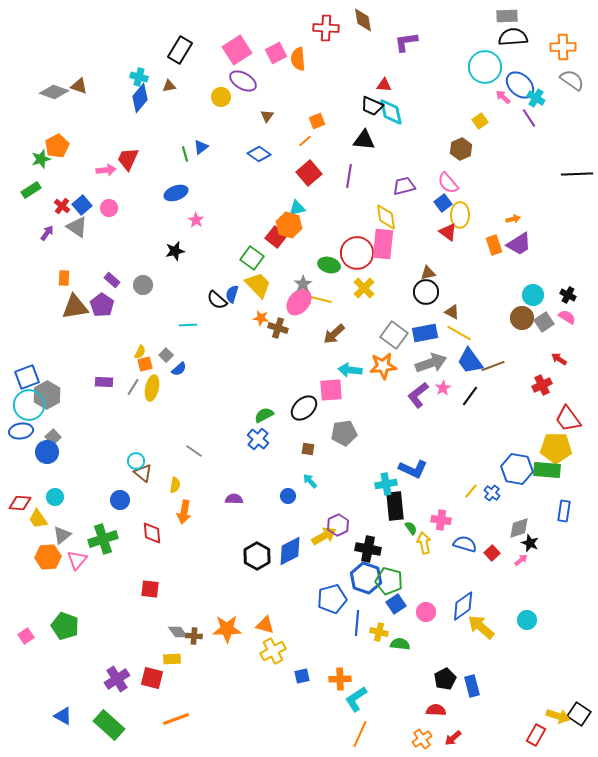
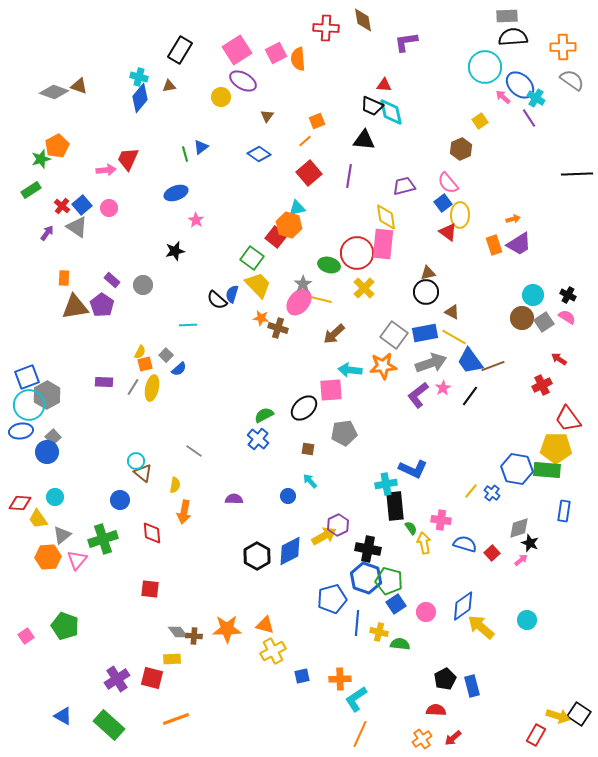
yellow line at (459, 333): moved 5 px left, 4 px down
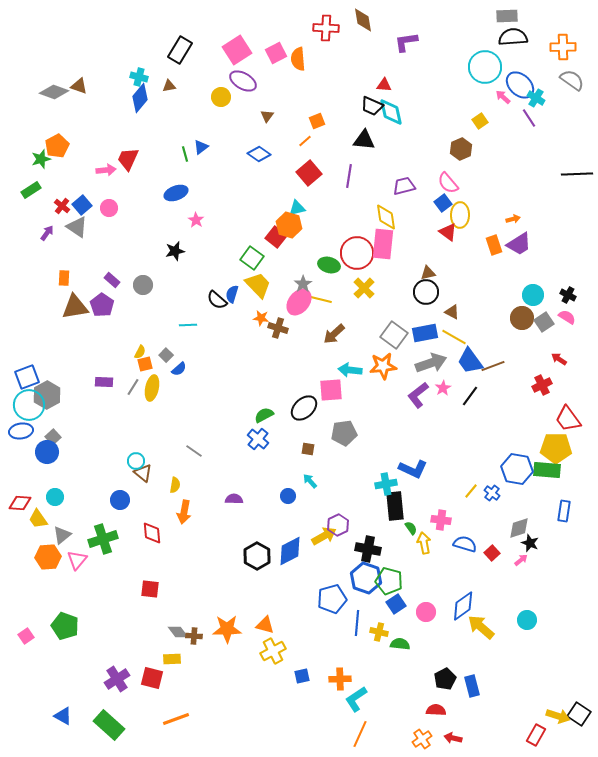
red arrow at (453, 738): rotated 54 degrees clockwise
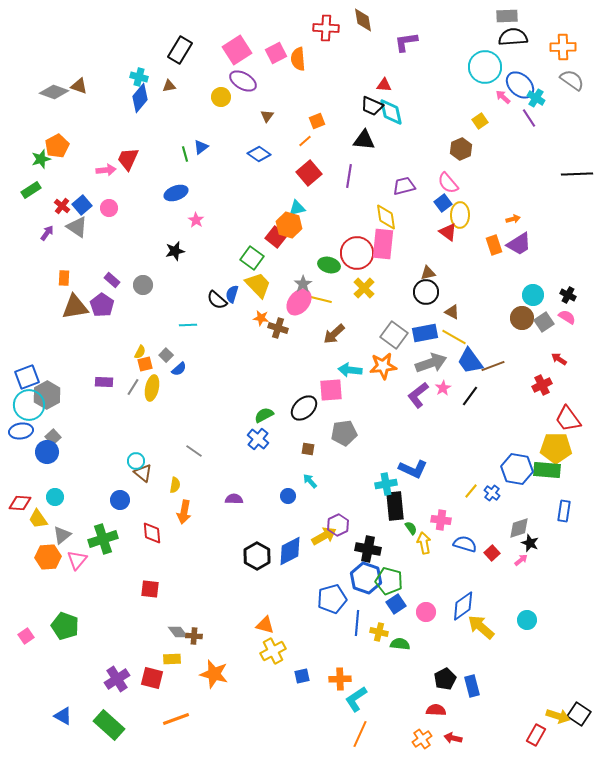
orange star at (227, 629): moved 13 px left, 45 px down; rotated 16 degrees clockwise
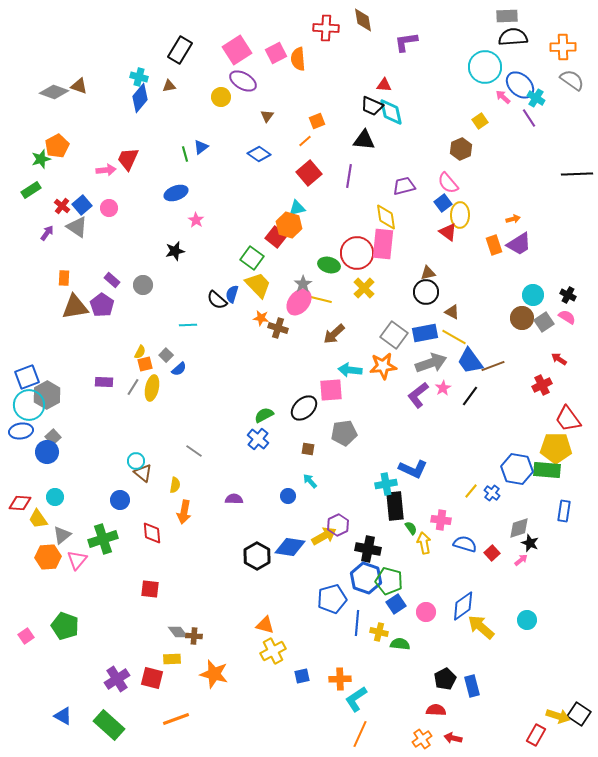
blue diamond at (290, 551): moved 4 px up; rotated 36 degrees clockwise
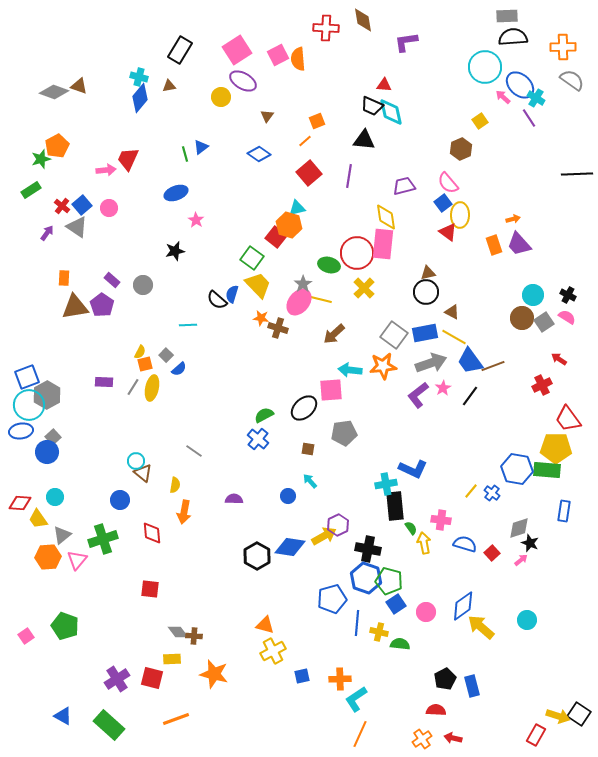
pink square at (276, 53): moved 2 px right, 2 px down
purple trapezoid at (519, 244): rotated 80 degrees clockwise
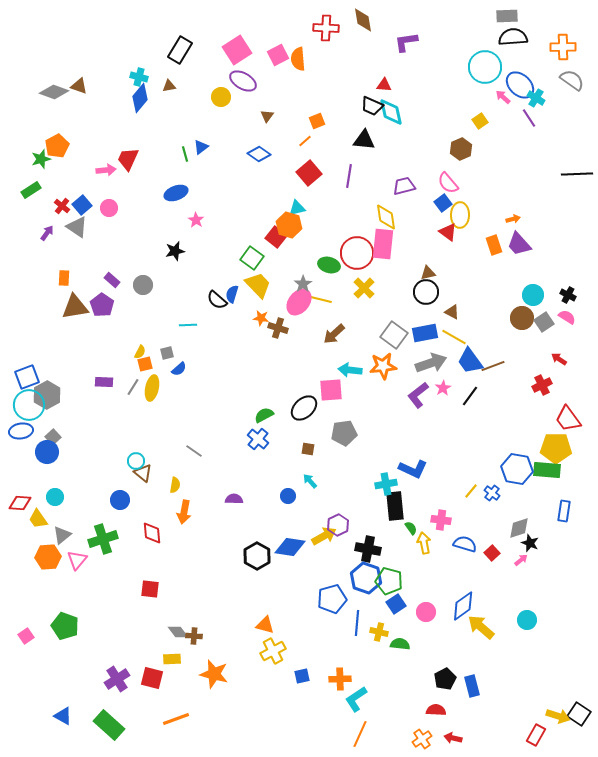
gray square at (166, 355): moved 1 px right, 2 px up; rotated 32 degrees clockwise
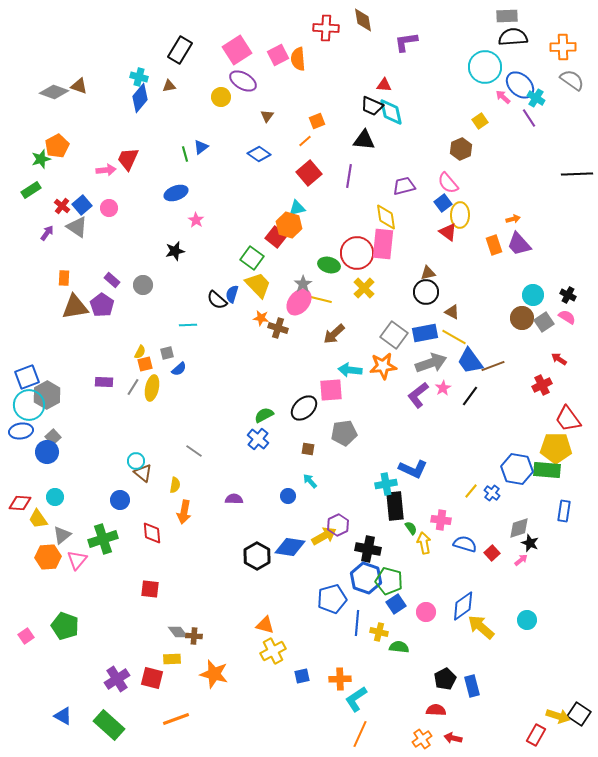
green semicircle at (400, 644): moved 1 px left, 3 px down
